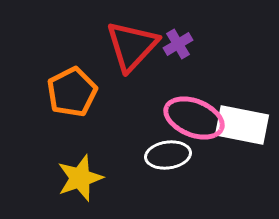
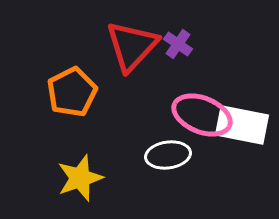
purple cross: rotated 24 degrees counterclockwise
pink ellipse: moved 8 px right, 3 px up
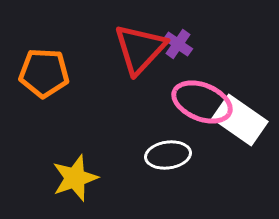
red triangle: moved 8 px right, 3 px down
orange pentagon: moved 28 px left, 19 px up; rotated 30 degrees clockwise
pink ellipse: moved 13 px up
white rectangle: moved 2 px left, 5 px up; rotated 24 degrees clockwise
yellow star: moved 5 px left
